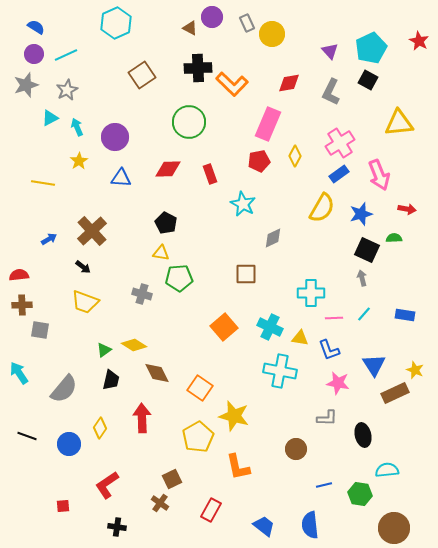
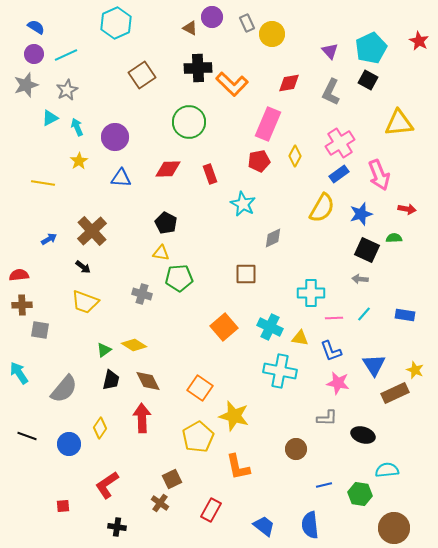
gray arrow at (362, 278): moved 2 px left, 1 px down; rotated 70 degrees counterclockwise
blue L-shape at (329, 350): moved 2 px right, 1 px down
brown diamond at (157, 373): moved 9 px left, 8 px down
black ellipse at (363, 435): rotated 60 degrees counterclockwise
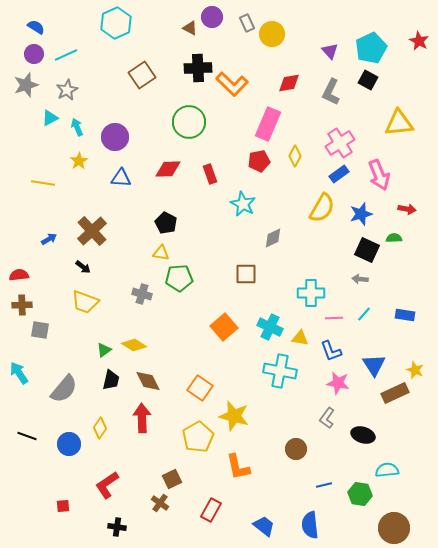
gray L-shape at (327, 418): rotated 125 degrees clockwise
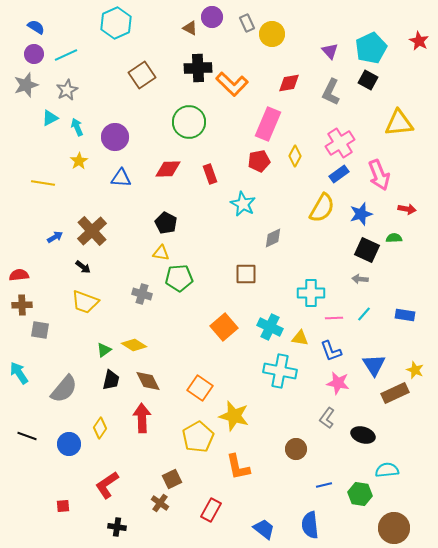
blue arrow at (49, 239): moved 6 px right, 2 px up
blue trapezoid at (264, 526): moved 3 px down
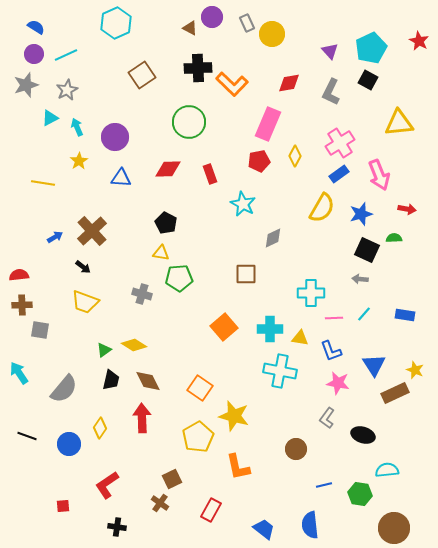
cyan cross at (270, 327): moved 2 px down; rotated 25 degrees counterclockwise
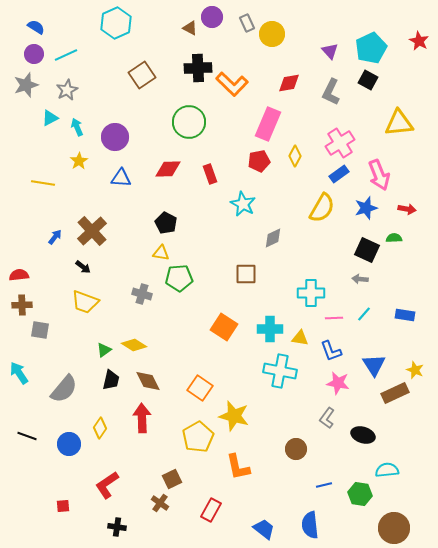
blue star at (361, 214): moved 5 px right, 6 px up
blue arrow at (55, 237): rotated 21 degrees counterclockwise
orange square at (224, 327): rotated 16 degrees counterclockwise
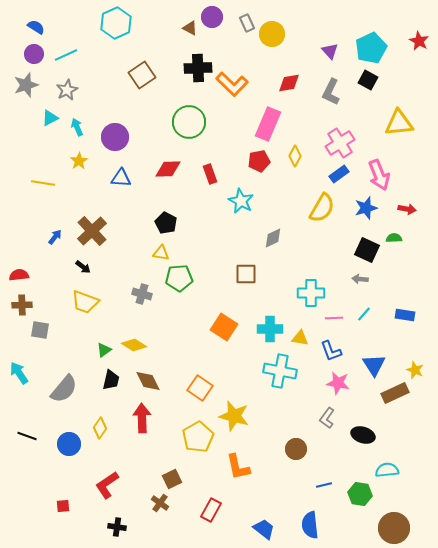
cyan star at (243, 204): moved 2 px left, 3 px up
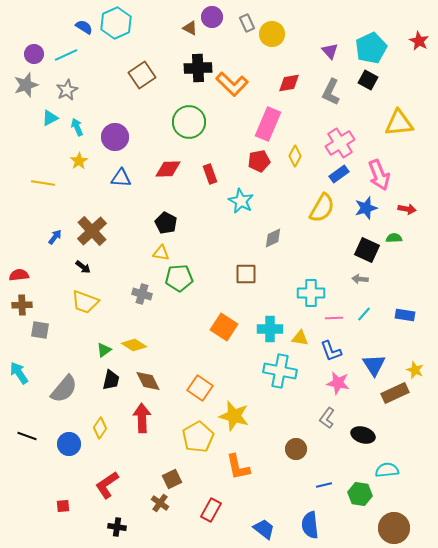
blue semicircle at (36, 27): moved 48 px right
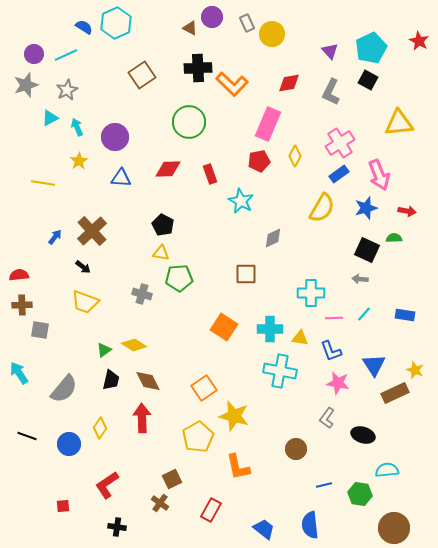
red arrow at (407, 209): moved 2 px down
black pentagon at (166, 223): moved 3 px left, 2 px down
orange square at (200, 388): moved 4 px right; rotated 20 degrees clockwise
